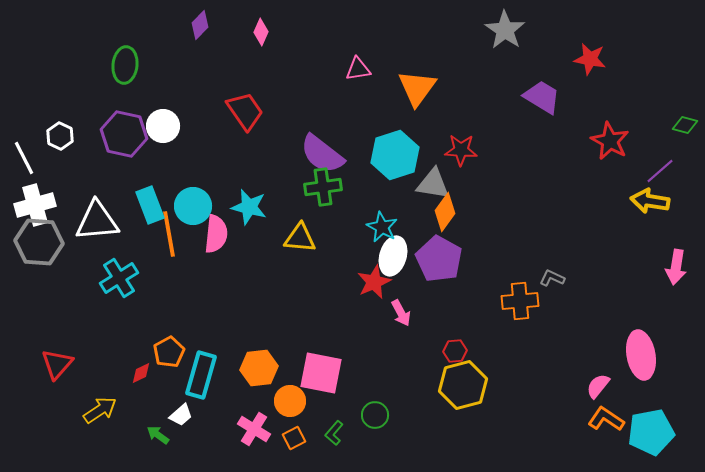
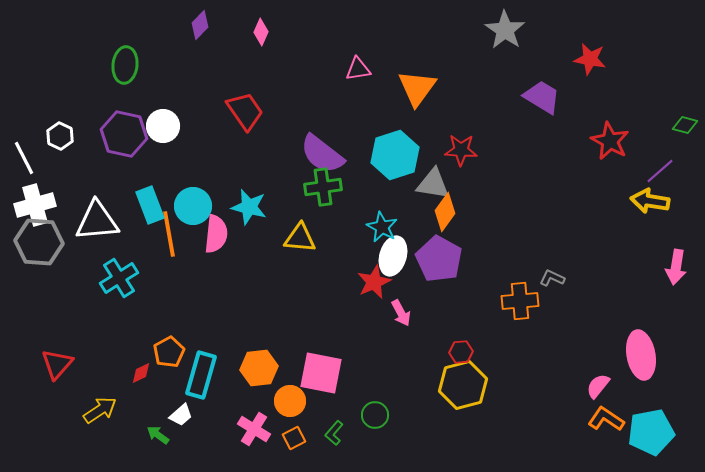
red hexagon at (455, 351): moved 6 px right, 1 px down
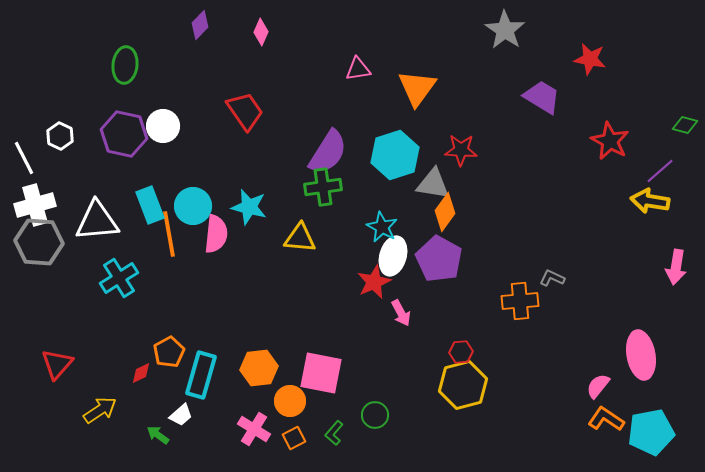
purple semicircle at (322, 154): moved 6 px right, 2 px up; rotated 96 degrees counterclockwise
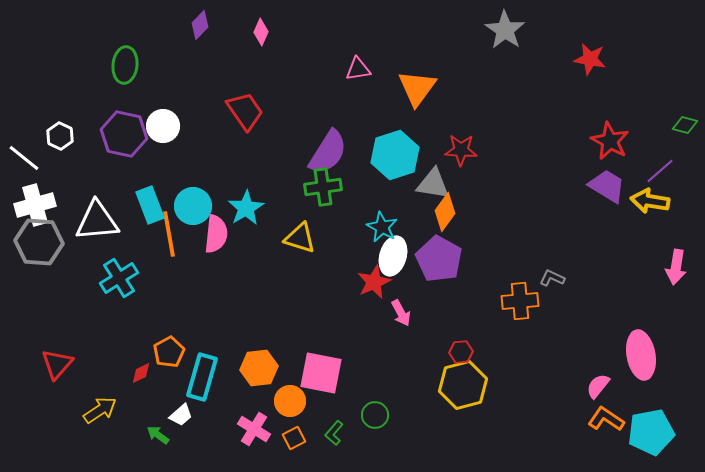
purple trapezoid at (542, 97): moved 65 px right, 89 px down
white line at (24, 158): rotated 24 degrees counterclockwise
cyan star at (249, 207): moved 3 px left, 1 px down; rotated 27 degrees clockwise
yellow triangle at (300, 238): rotated 12 degrees clockwise
cyan rectangle at (201, 375): moved 1 px right, 2 px down
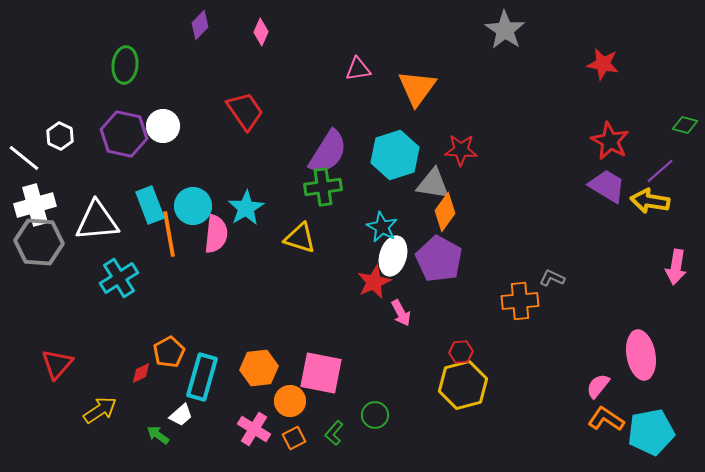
red star at (590, 59): moved 13 px right, 5 px down
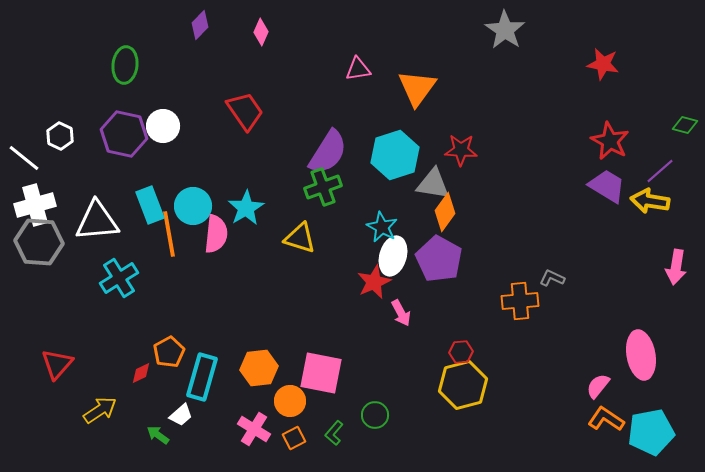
green cross at (323, 187): rotated 12 degrees counterclockwise
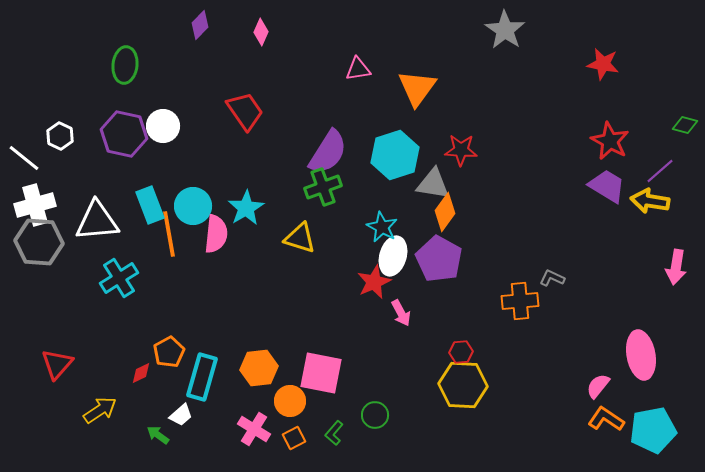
yellow hexagon at (463, 385): rotated 18 degrees clockwise
cyan pentagon at (651, 432): moved 2 px right, 2 px up
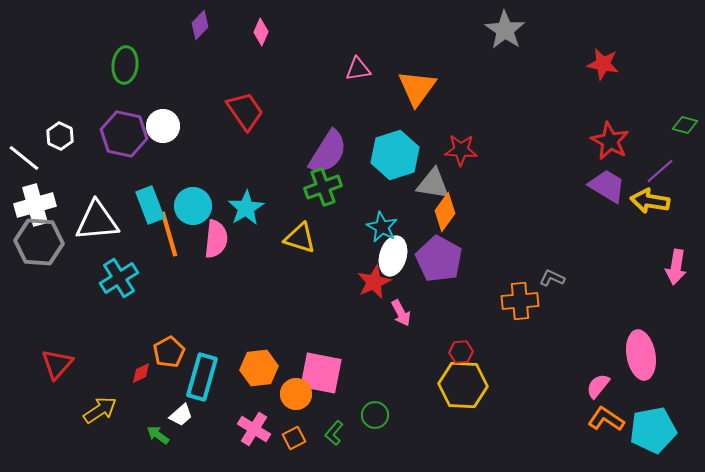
orange line at (169, 234): rotated 6 degrees counterclockwise
pink semicircle at (216, 234): moved 5 px down
orange circle at (290, 401): moved 6 px right, 7 px up
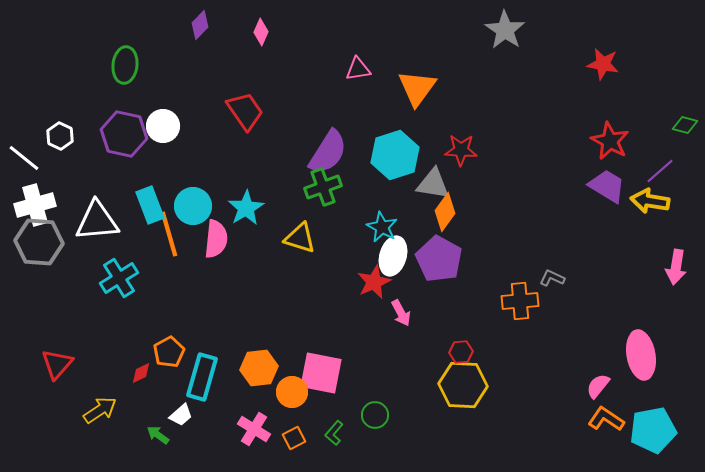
orange circle at (296, 394): moved 4 px left, 2 px up
